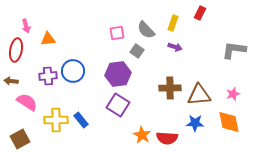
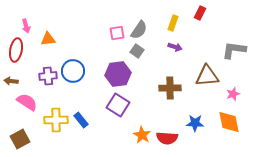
gray semicircle: moved 7 px left; rotated 102 degrees counterclockwise
brown triangle: moved 8 px right, 19 px up
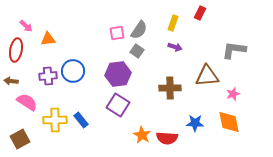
pink arrow: rotated 32 degrees counterclockwise
yellow cross: moved 1 px left
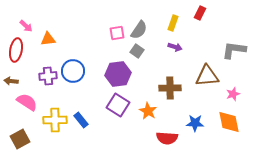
orange star: moved 6 px right, 24 px up
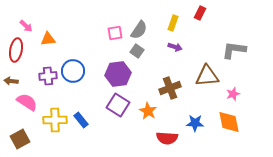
pink square: moved 2 px left
brown cross: rotated 20 degrees counterclockwise
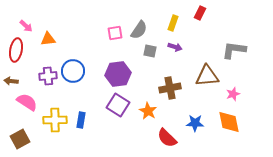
gray square: moved 13 px right; rotated 24 degrees counterclockwise
brown cross: rotated 10 degrees clockwise
blue rectangle: rotated 49 degrees clockwise
red semicircle: rotated 40 degrees clockwise
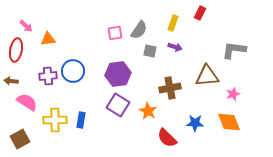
orange diamond: rotated 10 degrees counterclockwise
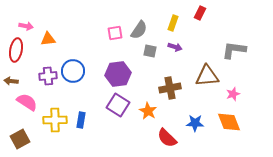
pink arrow: rotated 32 degrees counterclockwise
